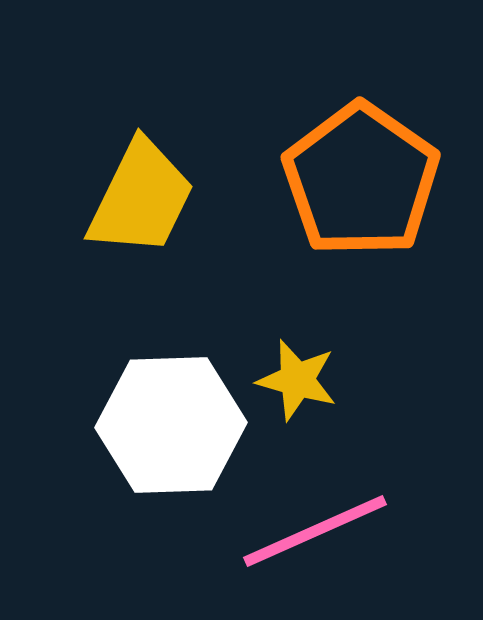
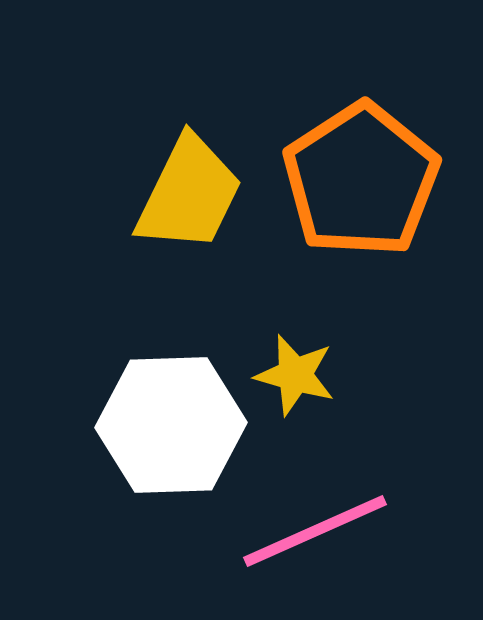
orange pentagon: rotated 4 degrees clockwise
yellow trapezoid: moved 48 px right, 4 px up
yellow star: moved 2 px left, 5 px up
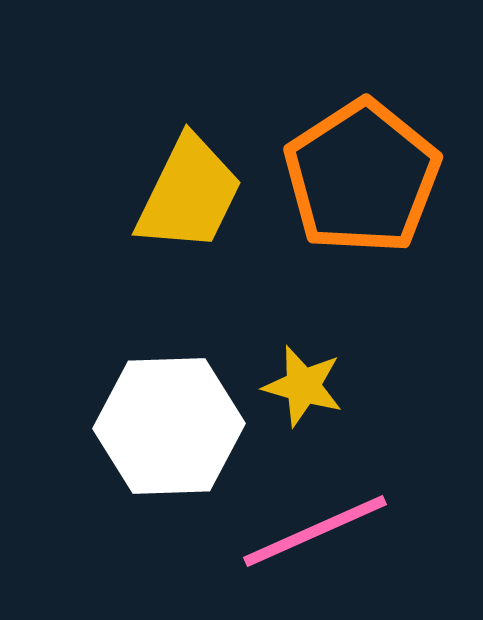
orange pentagon: moved 1 px right, 3 px up
yellow star: moved 8 px right, 11 px down
white hexagon: moved 2 px left, 1 px down
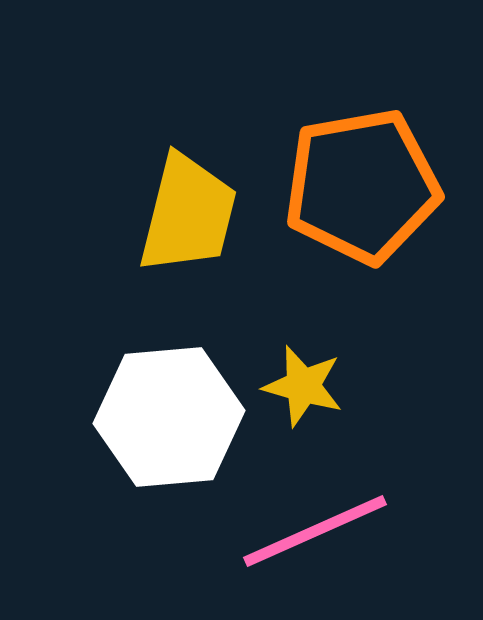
orange pentagon: moved 9 px down; rotated 23 degrees clockwise
yellow trapezoid: moved 1 px left, 20 px down; rotated 12 degrees counterclockwise
white hexagon: moved 9 px up; rotated 3 degrees counterclockwise
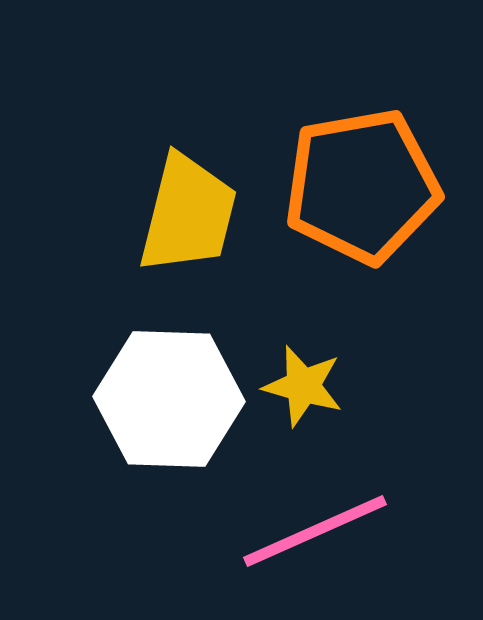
white hexagon: moved 18 px up; rotated 7 degrees clockwise
